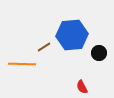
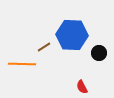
blue hexagon: rotated 8 degrees clockwise
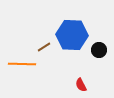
black circle: moved 3 px up
red semicircle: moved 1 px left, 2 px up
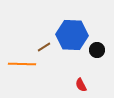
black circle: moved 2 px left
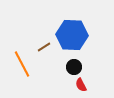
black circle: moved 23 px left, 17 px down
orange line: rotated 60 degrees clockwise
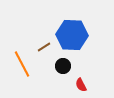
black circle: moved 11 px left, 1 px up
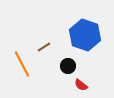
blue hexagon: moved 13 px right; rotated 16 degrees clockwise
black circle: moved 5 px right
red semicircle: rotated 24 degrees counterclockwise
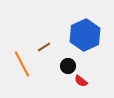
blue hexagon: rotated 16 degrees clockwise
red semicircle: moved 4 px up
